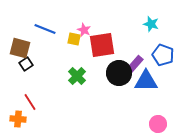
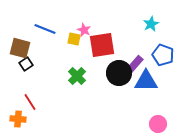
cyan star: rotated 28 degrees clockwise
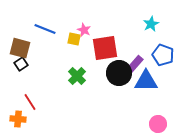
red square: moved 3 px right, 3 px down
black square: moved 5 px left
